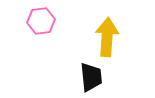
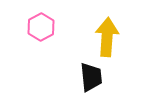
pink hexagon: moved 6 px down; rotated 20 degrees counterclockwise
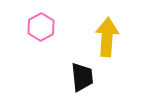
black trapezoid: moved 9 px left
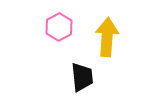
pink hexagon: moved 18 px right
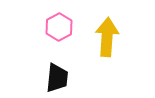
black trapezoid: moved 25 px left, 1 px down; rotated 12 degrees clockwise
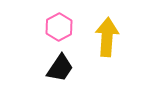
black trapezoid: moved 3 px right, 10 px up; rotated 28 degrees clockwise
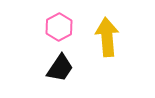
yellow arrow: rotated 9 degrees counterclockwise
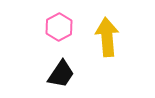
black trapezoid: moved 1 px right, 6 px down
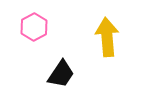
pink hexagon: moved 25 px left
